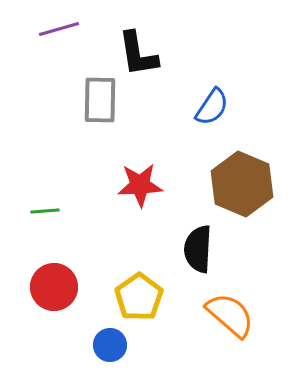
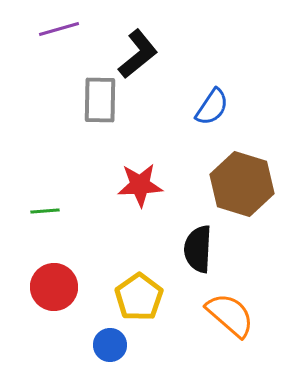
black L-shape: rotated 120 degrees counterclockwise
brown hexagon: rotated 6 degrees counterclockwise
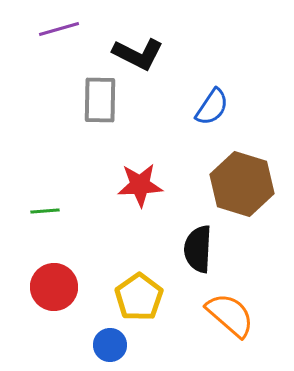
black L-shape: rotated 66 degrees clockwise
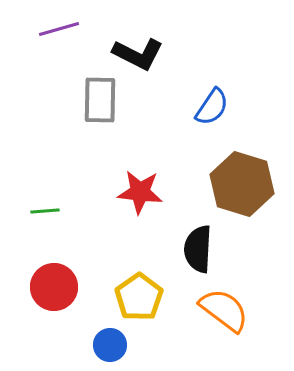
red star: moved 7 px down; rotated 9 degrees clockwise
orange semicircle: moved 6 px left, 5 px up; rotated 4 degrees counterclockwise
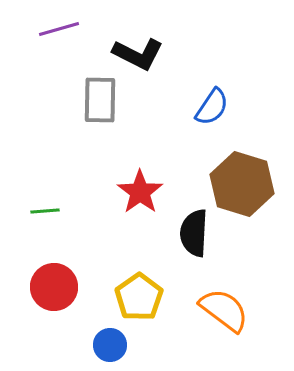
red star: rotated 30 degrees clockwise
black semicircle: moved 4 px left, 16 px up
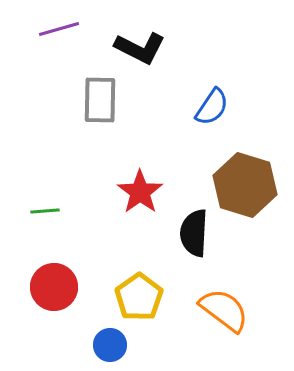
black L-shape: moved 2 px right, 6 px up
brown hexagon: moved 3 px right, 1 px down
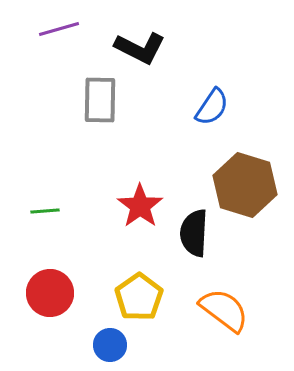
red star: moved 14 px down
red circle: moved 4 px left, 6 px down
